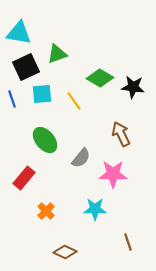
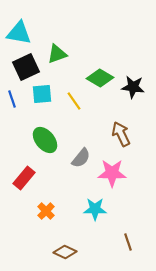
pink star: moved 1 px left, 1 px up
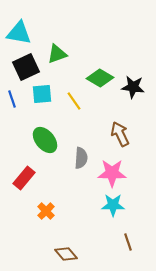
brown arrow: moved 1 px left
gray semicircle: rotated 35 degrees counterclockwise
cyan star: moved 18 px right, 4 px up
brown diamond: moved 1 px right, 2 px down; rotated 25 degrees clockwise
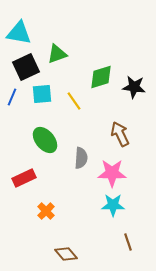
green diamond: moved 1 px right, 1 px up; rotated 48 degrees counterclockwise
black star: moved 1 px right
blue line: moved 2 px up; rotated 42 degrees clockwise
red rectangle: rotated 25 degrees clockwise
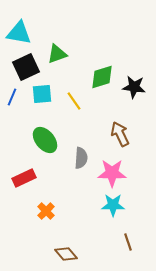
green diamond: moved 1 px right
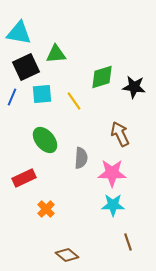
green triangle: moved 1 px left; rotated 15 degrees clockwise
orange cross: moved 2 px up
brown diamond: moved 1 px right, 1 px down; rotated 10 degrees counterclockwise
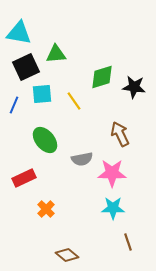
blue line: moved 2 px right, 8 px down
gray semicircle: moved 1 px right, 1 px down; rotated 75 degrees clockwise
cyan star: moved 3 px down
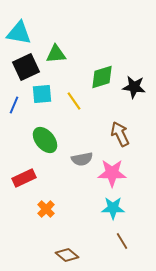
brown line: moved 6 px left, 1 px up; rotated 12 degrees counterclockwise
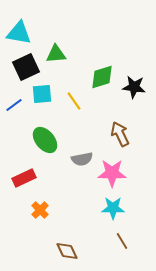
blue line: rotated 30 degrees clockwise
orange cross: moved 6 px left, 1 px down
brown diamond: moved 4 px up; rotated 25 degrees clockwise
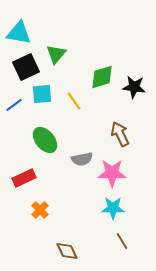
green triangle: rotated 45 degrees counterclockwise
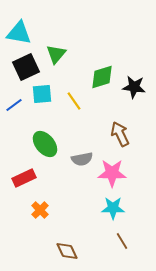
green ellipse: moved 4 px down
